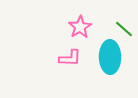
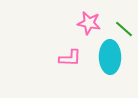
pink star: moved 9 px right, 4 px up; rotated 30 degrees counterclockwise
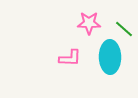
pink star: rotated 10 degrees counterclockwise
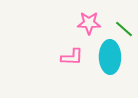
pink L-shape: moved 2 px right, 1 px up
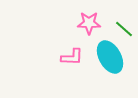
cyan ellipse: rotated 28 degrees counterclockwise
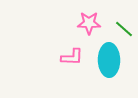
cyan ellipse: moved 1 px left, 3 px down; rotated 28 degrees clockwise
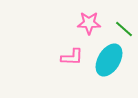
cyan ellipse: rotated 32 degrees clockwise
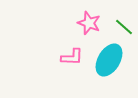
pink star: rotated 20 degrees clockwise
green line: moved 2 px up
